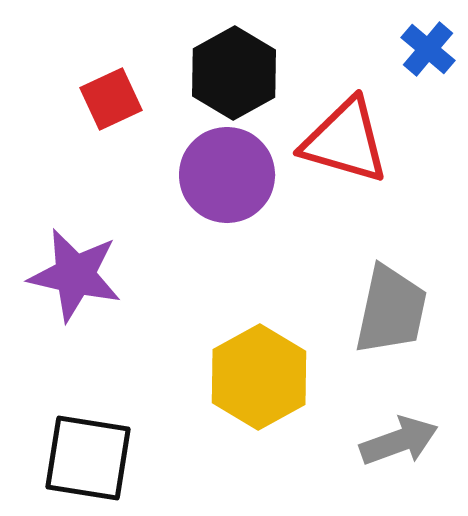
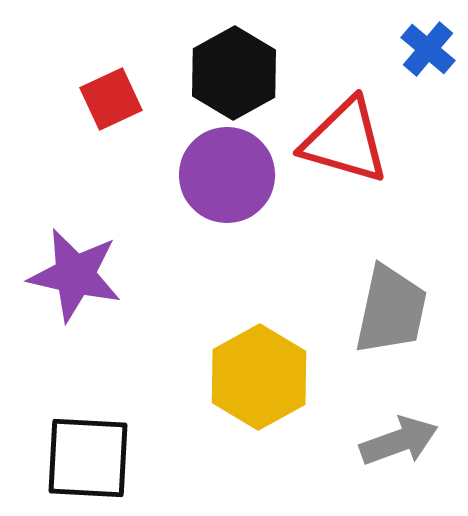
black square: rotated 6 degrees counterclockwise
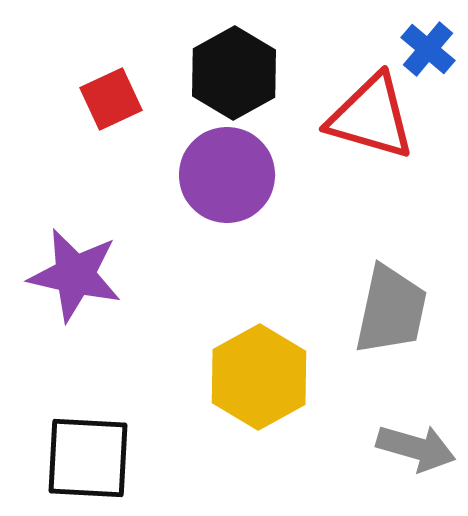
red triangle: moved 26 px right, 24 px up
gray arrow: moved 17 px right, 7 px down; rotated 36 degrees clockwise
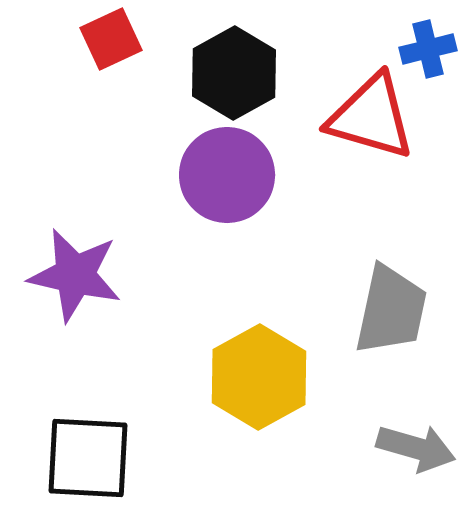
blue cross: rotated 36 degrees clockwise
red square: moved 60 px up
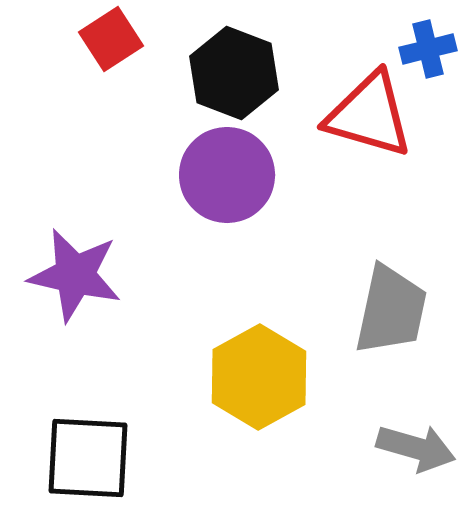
red square: rotated 8 degrees counterclockwise
black hexagon: rotated 10 degrees counterclockwise
red triangle: moved 2 px left, 2 px up
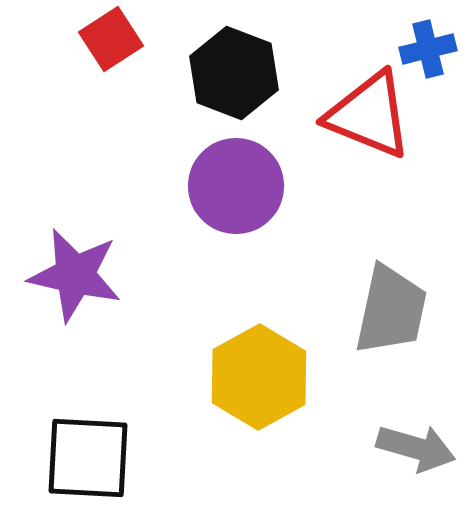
red triangle: rotated 6 degrees clockwise
purple circle: moved 9 px right, 11 px down
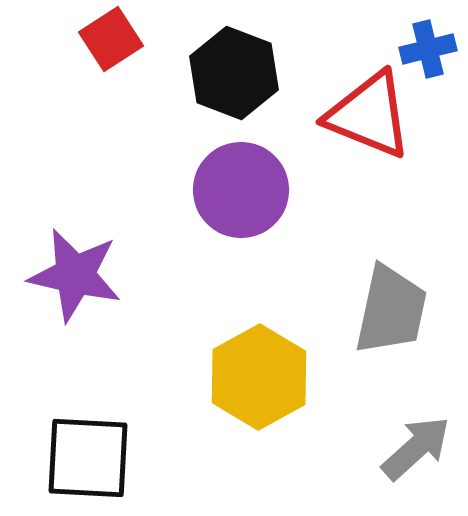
purple circle: moved 5 px right, 4 px down
gray arrow: rotated 58 degrees counterclockwise
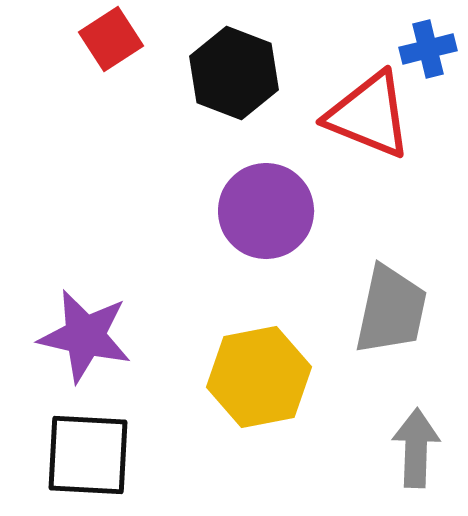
purple circle: moved 25 px right, 21 px down
purple star: moved 10 px right, 61 px down
yellow hexagon: rotated 18 degrees clockwise
gray arrow: rotated 46 degrees counterclockwise
black square: moved 3 px up
